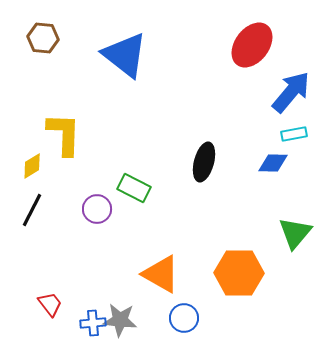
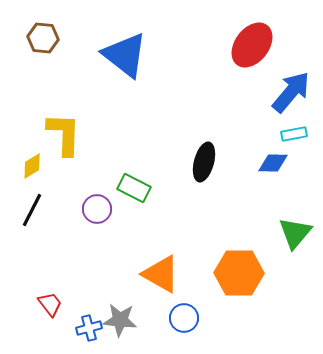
blue cross: moved 4 px left, 5 px down; rotated 10 degrees counterclockwise
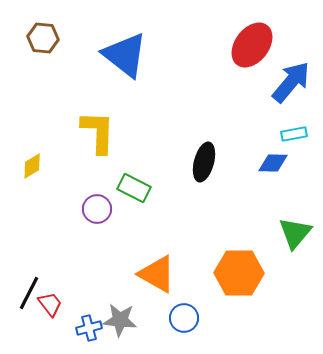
blue arrow: moved 10 px up
yellow L-shape: moved 34 px right, 2 px up
black line: moved 3 px left, 83 px down
orange triangle: moved 4 px left
